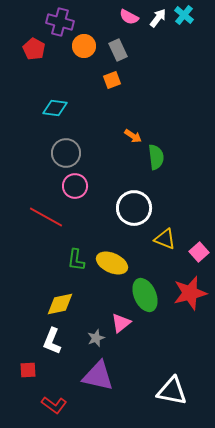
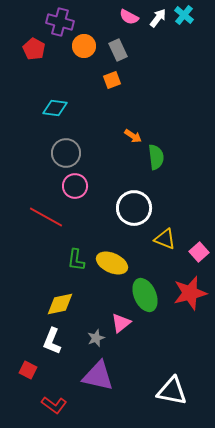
red square: rotated 30 degrees clockwise
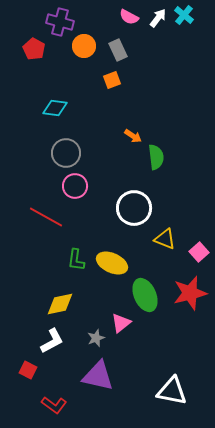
white L-shape: rotated 140 degrees counterclockwise
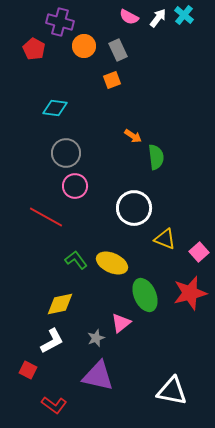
green L-shape: rotated 135 degrees clockwise
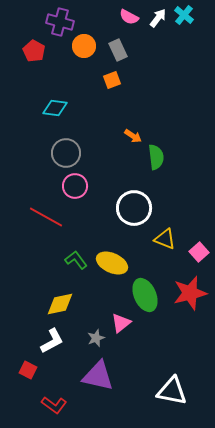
red pentagon: moved 2 px down
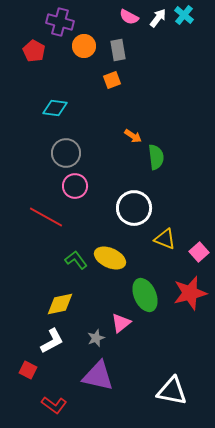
gray rectangle: rotated 15 degrees clockwise
yellow ellipse: moved 2 px left, 5 px up
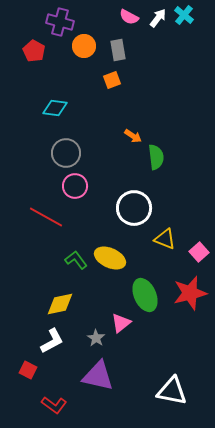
gray star: rotated 18 degrees counterclockwise
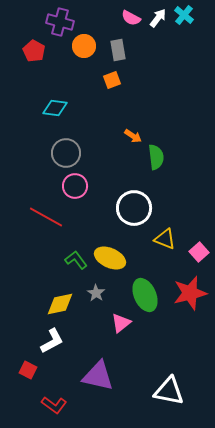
pink semicircle: moved 2 px right, 1 px down
gray star: moved 45 px up
white triangle: moved 3 px left
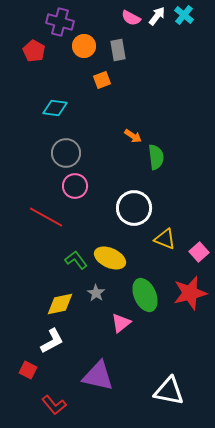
white arrow: moved 1 px left, 2 px up
orange square: moved 10 px left
red L-shape: rotated 15 degrees clockwise
